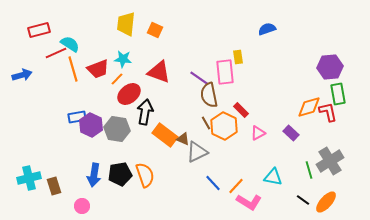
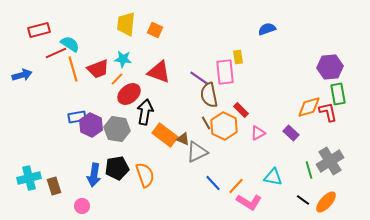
black pentagon at (120, 174): moved 3 px left, 6 px up
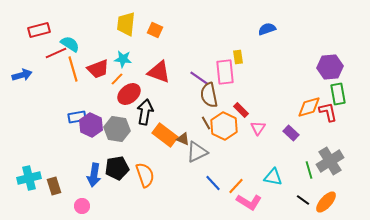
pink triangle at (258, 133): moved 5 px up; rotated 28 degrees counterclockwise
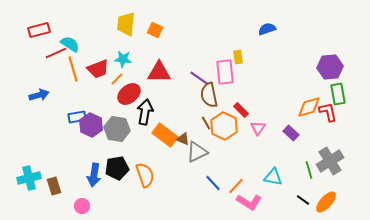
red triangle at (159, 72): rotated 20 degrees counterclockwise
blue arrow at (22, 75): moved 17 px right, 20 px down
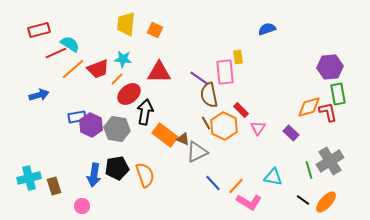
orange line at (73, 69): rotated 65 degrees clockwise
